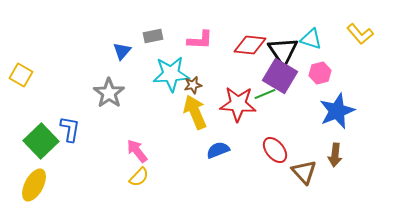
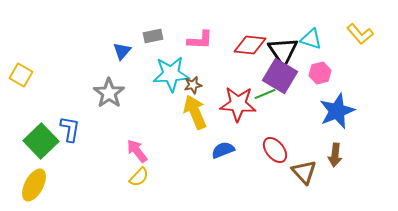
blue semicircle: moved 5 px right
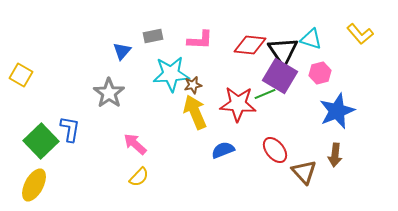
pink arrow: moved 2 px left, 7 px up; rotated 10 degrees counterclockwise
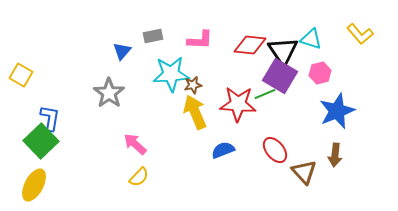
blue L-shape: moved 20 px left, 11 px up
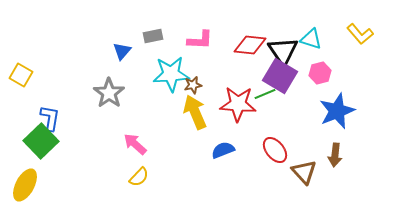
yellow ellipse: moved 9 px left
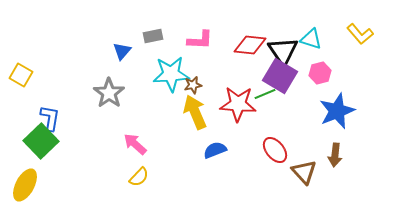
blue semicircle: moved 8 px left
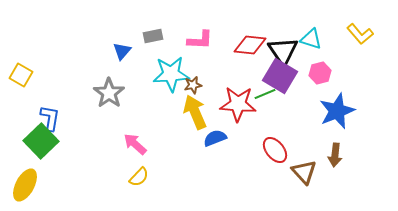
blue semicircle: moved 12 px up
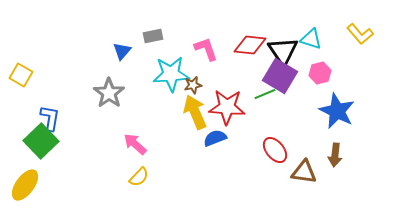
pink L-shape: moved 6 px right, 9 px down; rotated 112 degrees counterclockwise
red star: moved 11 px left, 3 px down
blue star: rotated 24 degrees counterclockwise
brown triangle: rotated 40 degrees counterclockwise
yellow ellipse: rotated 8 degrees clockwise
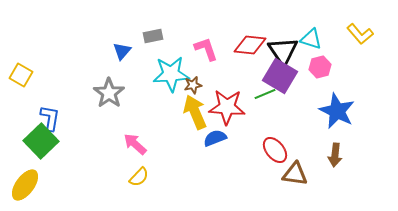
pink hexagon: moved 6 px up
brown triangle: moved 9 px left, 2 px down
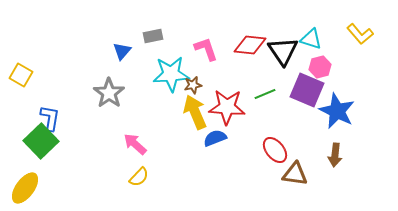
purple square: moved 27 px right, 14 px down; rotated 8 degrees counterclockwise
yellow ellipse: moved 3 px down
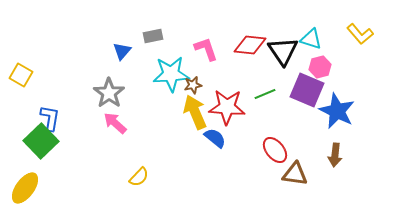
blue semicircle: rotated 60 degrees clockwise
pink arrow: moved 20 px left, 21 px up
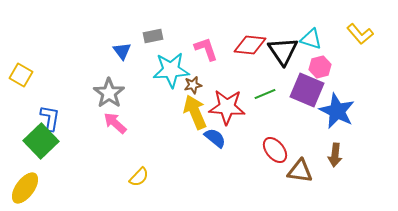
blue triangle: rotated 18 degrees counterclockwise
cyan star: moved 4 px up
brown triangle: moved 5 px right, 3 px up
